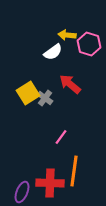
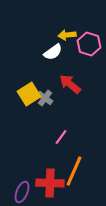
yellow arrow: rotated 12 degrees counterclockwise
yellow square: moved 1 px right, 1 px down
orange line: rotated 16 degrees clockwise
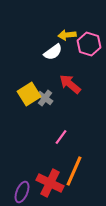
red cross: rotated 24 degrees clockwise
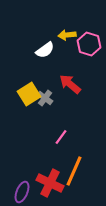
white semicircle: moved 8 px left, 2 px up
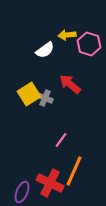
gray cross: rotated 14 degrees counterclockwise
pink line: moved 3 px down
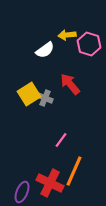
red arrow: rotated 10 degrees clockwise
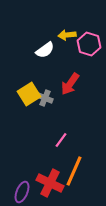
red arrow: rotated 105 degrees counterclockwise
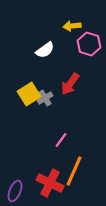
yellow arrow: moved 5 px right, 9 px up
gray cross: rotated 35 degrees clockwise
purple ellipse: moved 7 px left, 1 px up
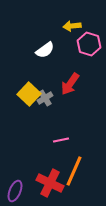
yellow square: rotated 15 degrees counterclockwise
pink line: rotated 42 degrees clockwise
